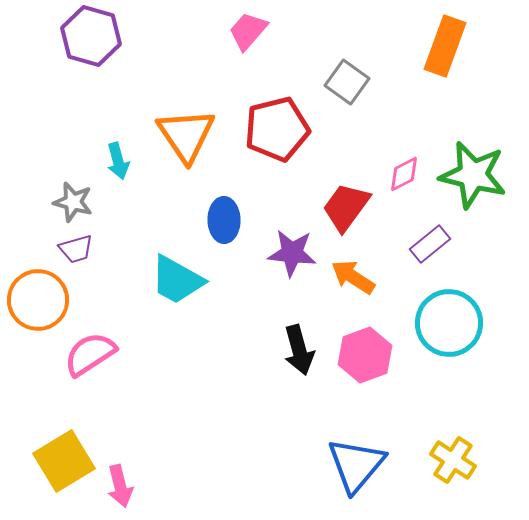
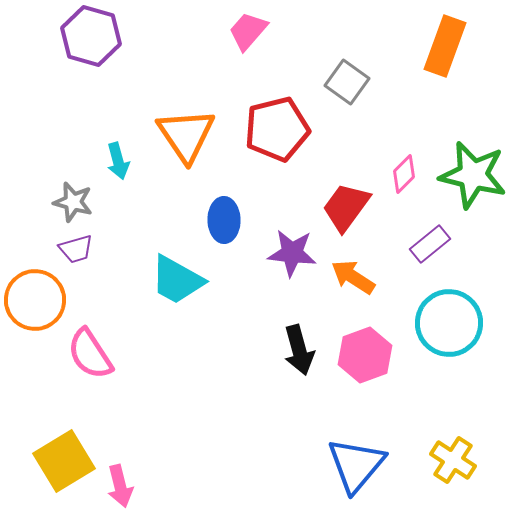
pink diamond: rotated 18 degrees counterclockwise
orange circle: moved 3 px left
pink semicircle: rotated 90 degrees counterclockwise
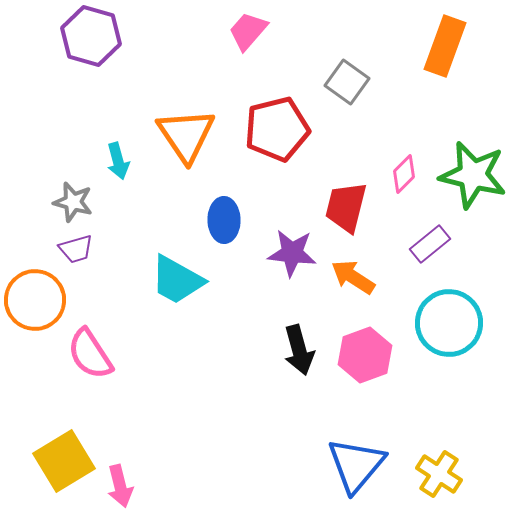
red trapezoid: rotated 22 degrees counterclockwise
yellow cross: moved 14 px left, 14 px down
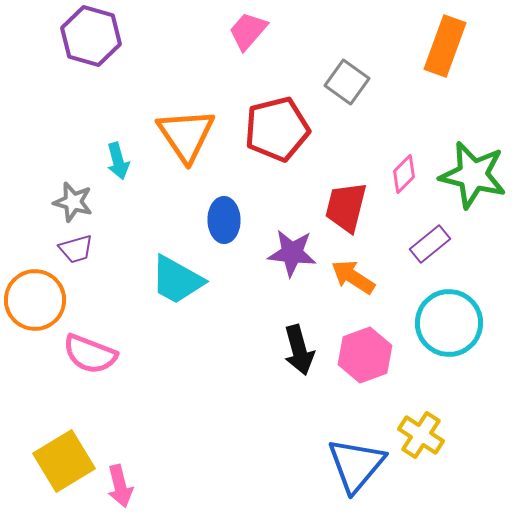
pink semicircle: rotated 36 degrees counterclockwise
yellow cross: moved 18 px left, 39 px up
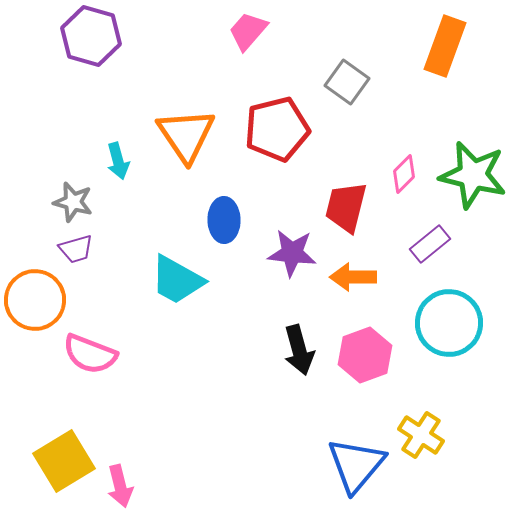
orange arrow: rotated 33 degrees counterclockwise
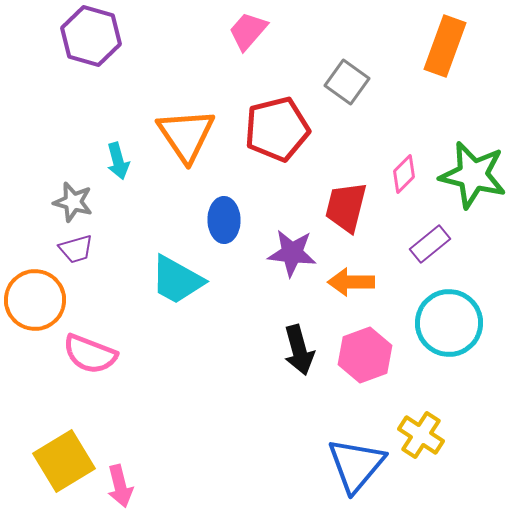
orange arrow: moved 2 px left, 5 px down
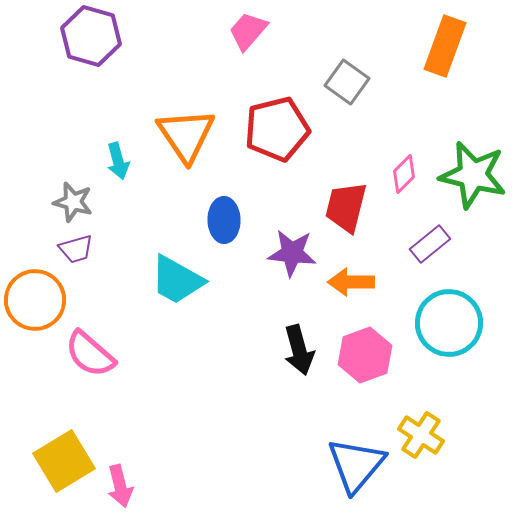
pink semicircle: rotated 20 degrees clockwise
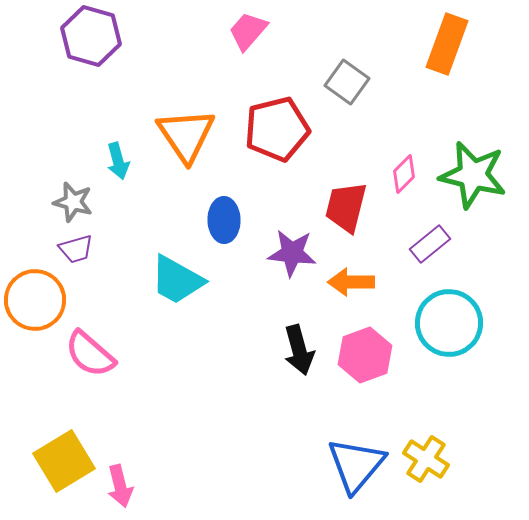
orange rectangle: moved 2 px right, 2 px up
yellow cross: moved 5 px right, 24 px down
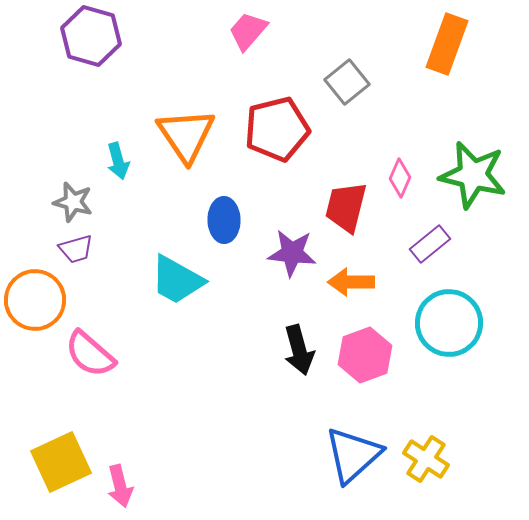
gray square: rotated 15 degrees clockwise
pink diamond: moved 4 px left, 4 px down; rotated 21 degrees counterclockwise
yellow square: moved 3 px left, 1 px down; rotated 6 degrees clockwise
blue triangle: moved 3 px left, 10 px up; rotated 8 degrees clockwise
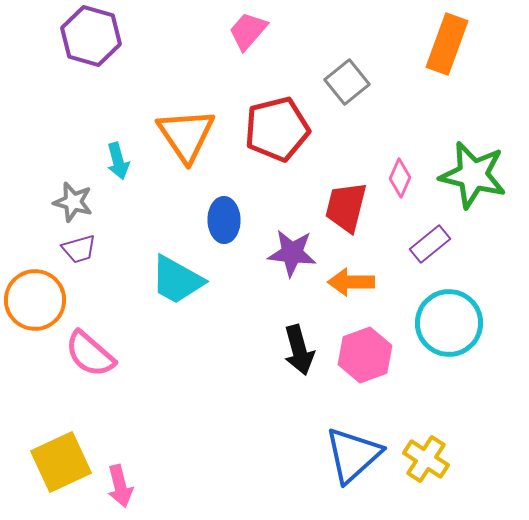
purple trapezoid: moved 3 px right
